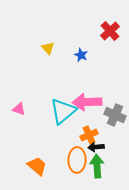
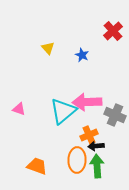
red cross: moved 3 px right
blue star: moved 1 px right
black arrow: moved 1 px up
orange trapezoid: rotated 20 degrees counterclockwise
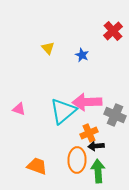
orange cross: moved 2 px up
green arrow: moved 1 px right, 5 px down
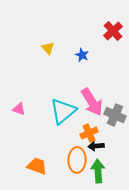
pink arrow: moved 5 px right; rotated 120 degrees counterclockwise
